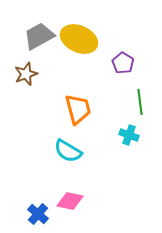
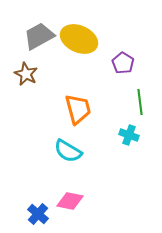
brown star: rotated 25 degrees counterclockwise
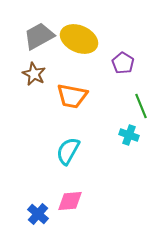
brown star: moved 8 px right
green line: moved 1 px right, 4 px down; rotated 15 degrees counterclockwise
orange trapezoid: moved 6 px left, 13 px up; rotated 116 degrees clockwise
cyan semicircle: rotated 88 degrees clockwise
pink diamond: rotated 16 degrees counterclockwise
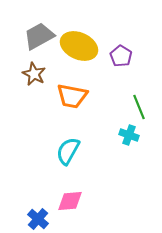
yellow ellipse: moved 7 px down
purple pentagon: moved 2 px left, 7 px up
green line: moved 2 px left, 1 px down
blue cross: moved 5 px down
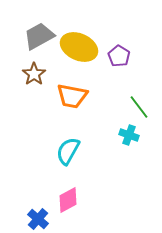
yellow ellipse: moved 1 px down
purple pentagon: moved 2 px left
brown star: rotated 10 degrees clockwise
green line: rotated 15 degrees counterclockwise
pink diamond: moved 2 px left, 1 px up; rotated 24 degrees counterclockwise
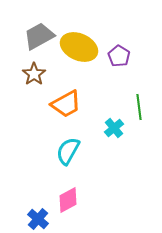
orange trapezoid: moved 6 px left, 8 px down; rotated 40 degrees counterclockwise
green line: rotated 30 degrees clockwise
cyan cross: moved 15 px left, 7 px up; rotated 30 degrees clockwise
